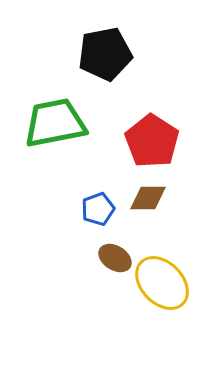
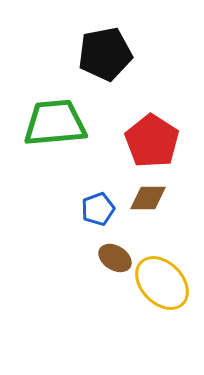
green trapezoid: rotated 6 degrees clockwise
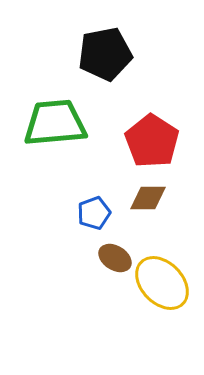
blue pentagon: moved 4 px left, 4 px down
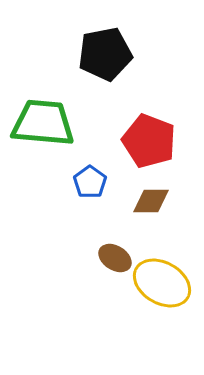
green trapezoid: moved 12 px left; rotated 10 degrees clockwise
red pentagon: moved 3 px left; rotated 12 degrees counterclockwise
brown diamond: moved 3 px right, 3 px down
blue pentagon: moved 4 px left, 31 px up; rotated 16 degrees counterclockwise
yellow ellipse: rotated 16 degrees counterclockwise
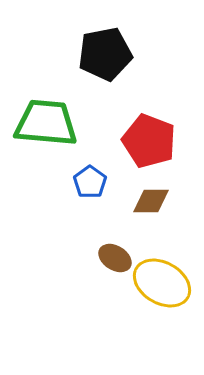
green trapezoid: moved 3 px right
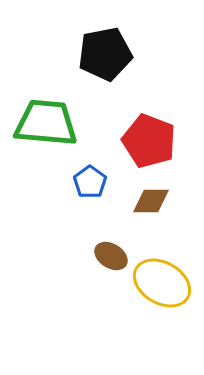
brown ellipse: moved 4 px left, 2 px up
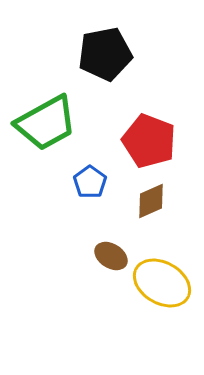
green trapezoid: rotated 146 degrees clockwise
brown diamond: rotated 24 degrees counterclockwise
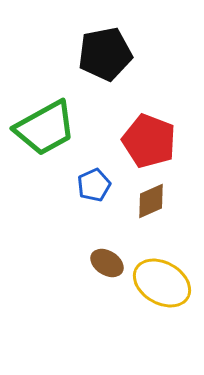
green trapezoid: moved 1 px left, 5 px down
blue pentagon: moved 4 px right, 3 px down; rotated 12 degrees clockwise
brown ellipse: moved 4 px left, 7 px down
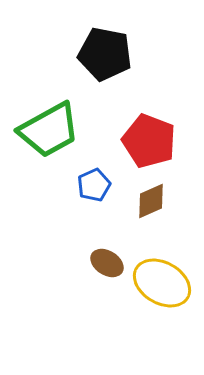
black pentagon: rotated 22 degrees clockwise
green trapezoid: moved 4 px right, 2 px down
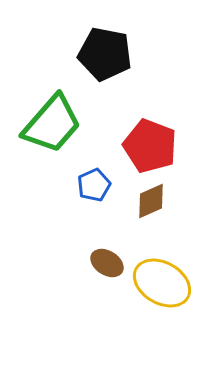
green trapezoid: moved 3 px right, 6 px up; rotated 20 degrees counterclockwise
red pentagon: moved 1 px right, 5 px down
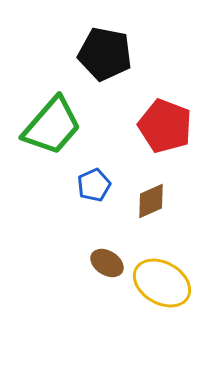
green trapezoid: moved 2 px down
red pentagon: moved 15 px right, 20 px up
